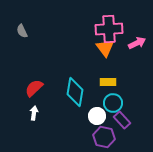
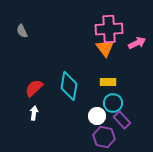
cyan diamond: moved 6 px left, 6 px up
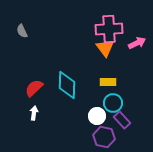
cyan diamond: moved 2 px left, 1 px up; rotated 8 degrees counterclockwise
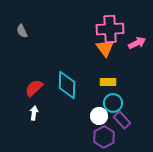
pink cross: moved 1 px right
white circle: moved 2 px right
purple hexagon: rotated 20 degrees clockwise
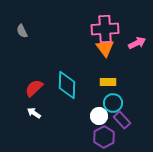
pink cross: moved 5 px left
white arrow: rotated 64 degrees counterclockwise
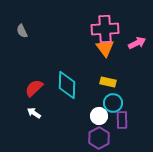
yellow rectangle: rotated 14 degrees clockwise
purple rectangle: rotated 42 degrees clockwise
purple hexagon: moved 5 px left, 1 px down
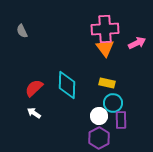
yellow rectangle: moved 1 px left, 1 px down
purple rectangle: moved 1 px left
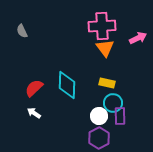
pink cross: moved 3 px left, 3 px up
pink arrow: moved 1 px right, 5 px up
purple rectangle: moved 1 px left, 4 px up
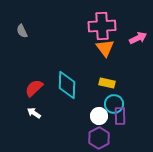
cyan circle: moved 1 px right, 1 px down
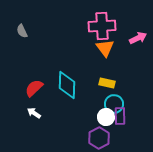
white circle: moved 7 px right, 1 px down
